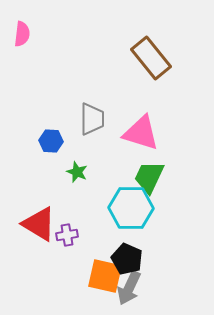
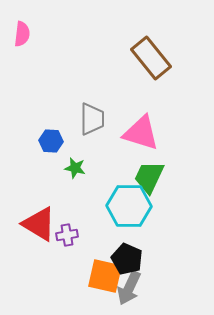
green star: moved 2 px left, 4 px up; rotated 10 degrees counterclockwise
cyan hexagon: moved 2 px left, 2 px up
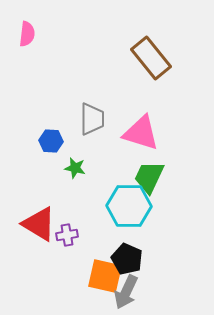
pink semicircle: moved 5 px right
gray arrow: moved 3 px left, 4 px down
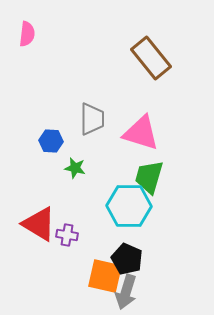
green trapezoid: rotated 9 degrees counterclockwise
purple cross: rotated 20 degrees clockwise
gray arrow: rotated 8 degrees counterclockwise
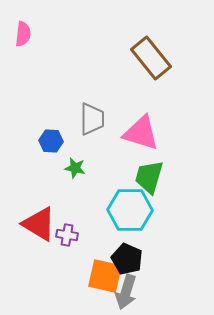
pink semicircle: moved 4 px left
cyan hexagon: moved 1 px right, 4 px down
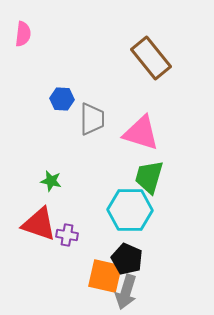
blue hexagon: moved 11 px right, 42 px up
green star: moved 24 px left, 13 px down
red triangle: rotated 12 degrees counterclockwise
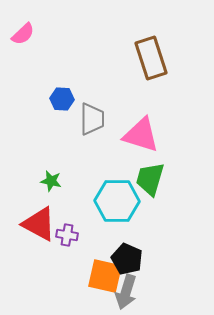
pink semicircle: rotated 40 degrees clockwise
brown rectangle: rotated 21 degrees clockwise
pink triangle: moved 2 px down
green trapezoid: moved 1 px right, 2 px down
cyan hexagon: moved 13 px left, 9 px up
red triangle: rotated 9 degrees clockwise
